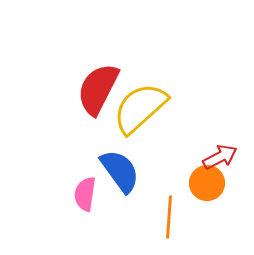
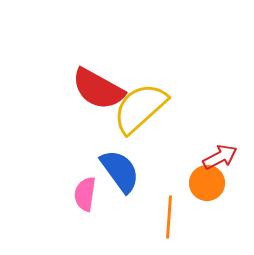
red semicircle: rotated 88 degrees counterclockwise
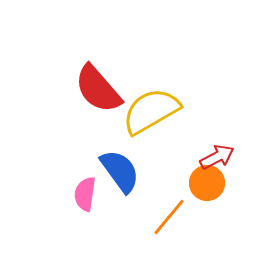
red semicircle: rotated 20 degrees clockwise
yellow semicircle: moved 11 px right, 3 px down; rotated 12 degrees clockwise
red arrow: moved 3 px left
orange line: rotated 36 degrees clockwise
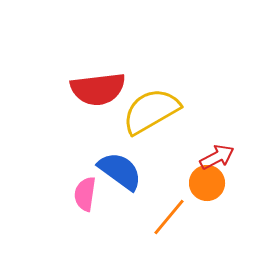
red semicircle: rotated 56 degrees counterclockwise
blue semicircle: rotated 18 degrees counterclockwise
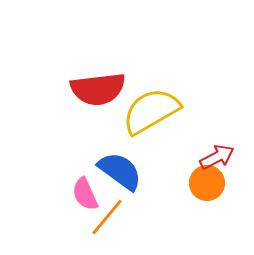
pink semicircle: rotated 32 degrees counterclockwise
orange line: moved 62 px left
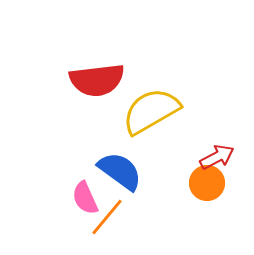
red semicircle: moved 1 px left, 9 px up
pink semicircle: moved 4 px down
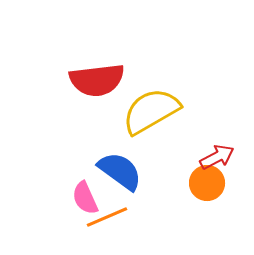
orange line: rotated 27 degrees clockwise
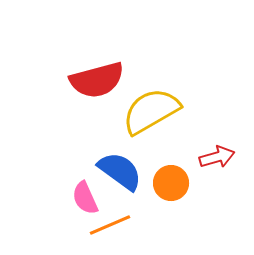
red semicircle: rotated 8 degrees counterclockwise
red arrow: rotated 12 degrees clockwise
orange circle: moved 36 px left
orange line: moved 3 px right, 8 px down
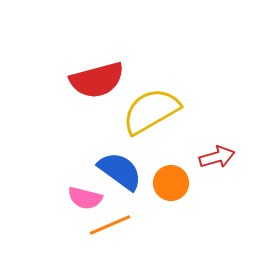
pink semicircle: rotated 52 degrees counterclockwise
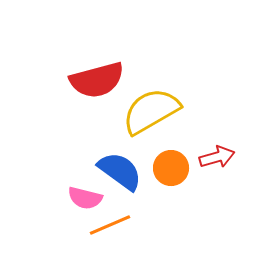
orange circle: moved 15 px up
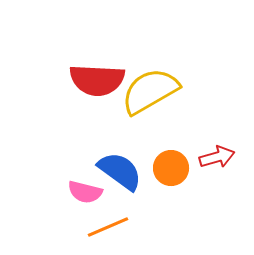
red semicircle: rotated 18 degrees clockwise
yellow semicircle: moved 1 px left, 20 px up
pink semicircle: moved 6 px up
orange line: moved 2 px left, 2 px down
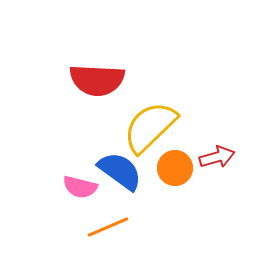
yellow semicircle: moved 36 px down; rotated 14 degrees counterclockwise
orange circle: moved 4 px right
pink semicircle: moved 5 px left, 5 px up
